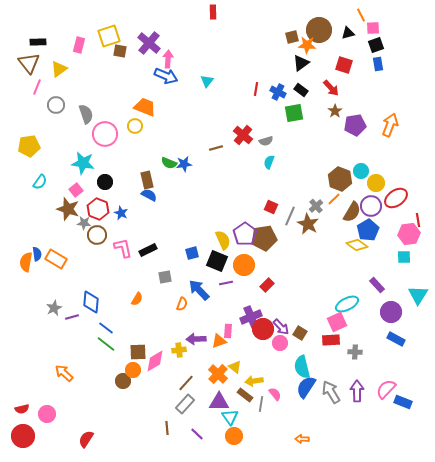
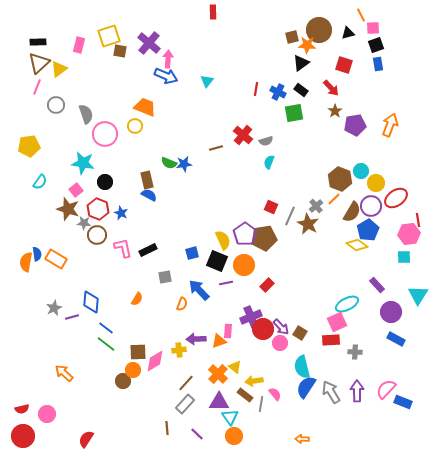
brown triangle at (29, 63): moved 10 px right; rotated 25 degrees clockwise
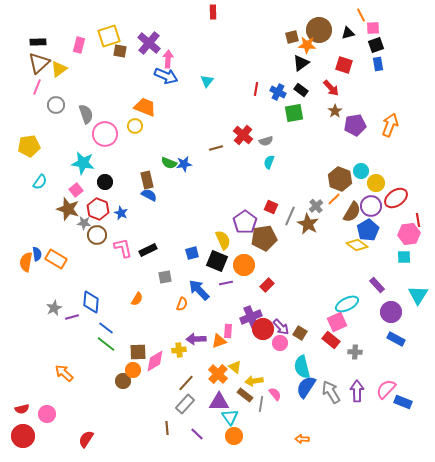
purple pentagon at (245, 234): moved 12 px up
red rectangle at (331, 340): rotated 42 degrees clockwise
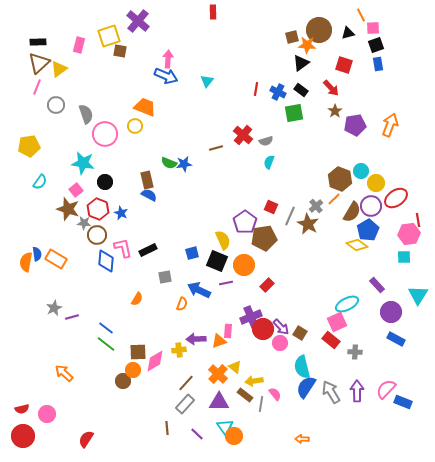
purple cross at (149, 43): moved 11 px left, 22 px up
blue arrow at (199, 290): rotated 20 degrees counterclockwise
blue diamond at (91, 302): moved 15 px right, 41 px up
cyan triangle at (230, 417): moved 5 px left, 10 px down
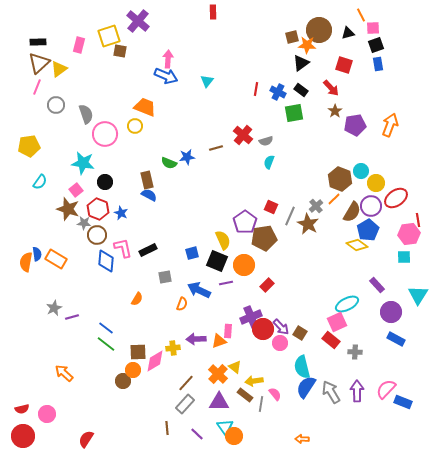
blue star at (184, 164): moved 3 px right, 7 px up
yellow cross at (179, 350): moved 6 px left, 2 px up
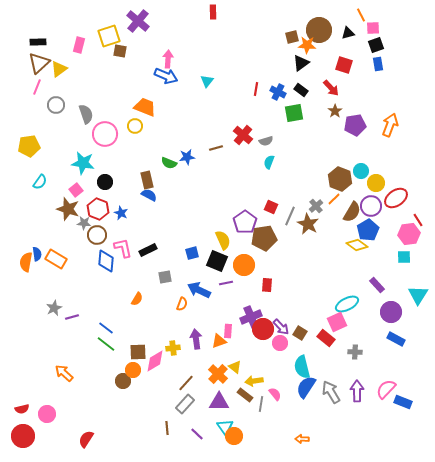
red line at (418, 220): rotated 24 degrees counterclockwise
red rectangle at (267, 285): rotated 40 degrees counterclockwise
purple arrow at (196, 339): rotated 84 degrees clockwise
red rectangle at (331, 340): moved 5 px left, 2 px up
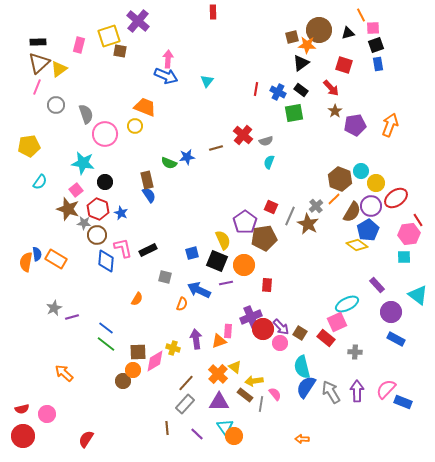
blue semicircle at (149, 195): rotated 28 degrees clockwise
gray square at (165, 277): rotated 24 degrees clockwise
cyan triangle at (418, 295): rotated 25 degrees counterclockwise
yellow cross at (173, 348): rotated 24 degrees clockwise
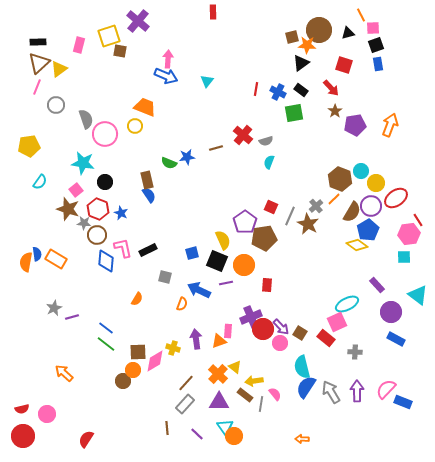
gray semicircle at (86, 114): moved 5 px down
